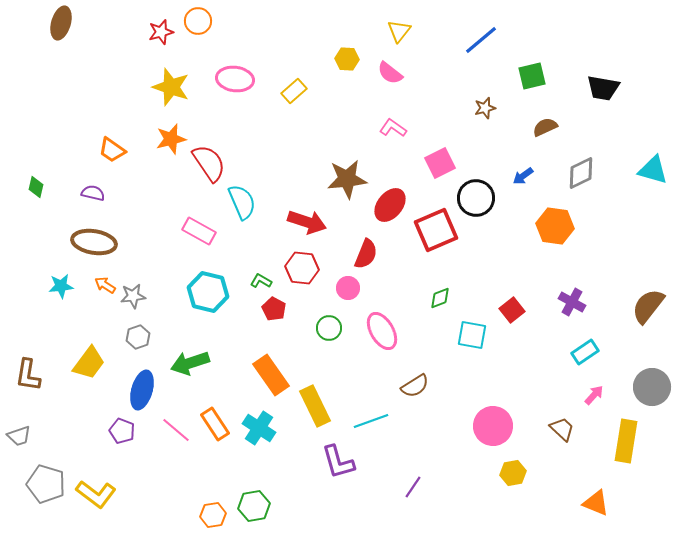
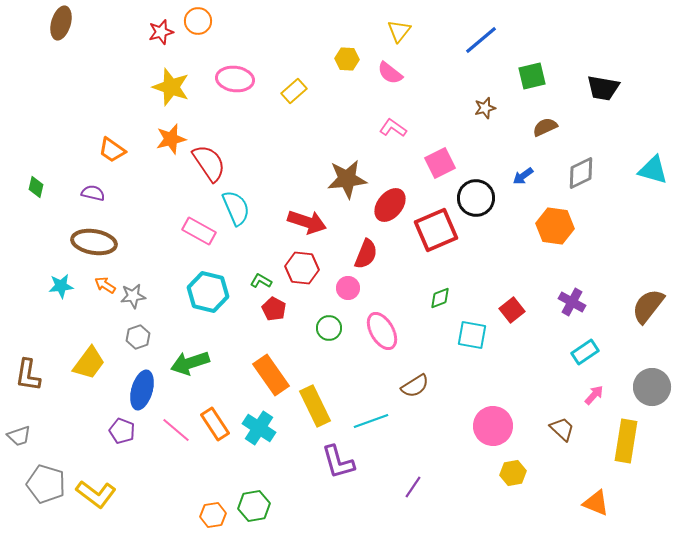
cyan semicircle at (242, 202): moved 6 px left, 6 px down
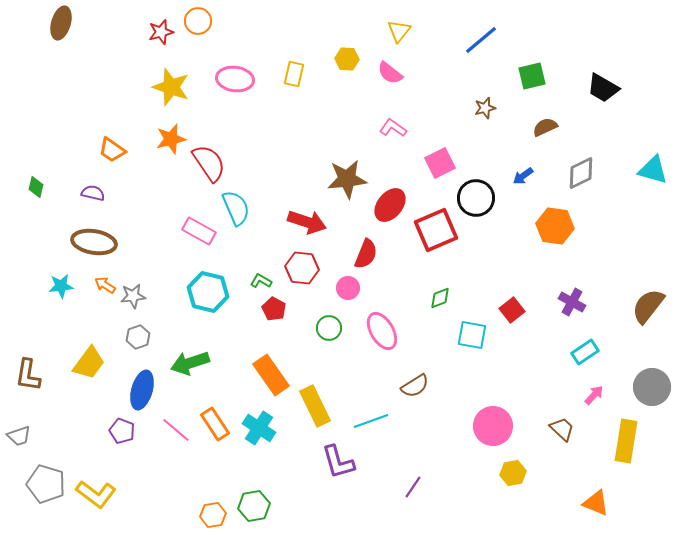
black trapezoid at (603, 88): rotated 20 degrees clockwise
yellow rectangle at (294, 91): moved 17 px up; rotated 35 degrees counterclockwise
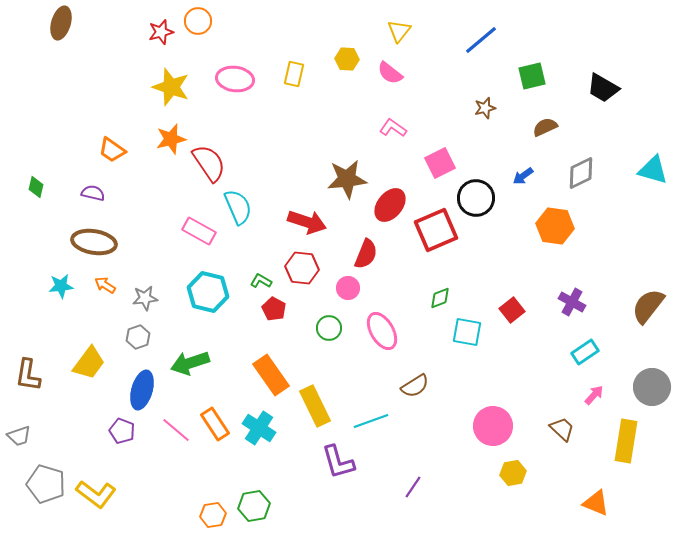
cyan semicircle at (236, 208): moved 2 px right, 1 px up
gray star at (133, 296): moved 12 px right, 2 px down
cyan square at (472, 335): moved 5 px left, 3 px up
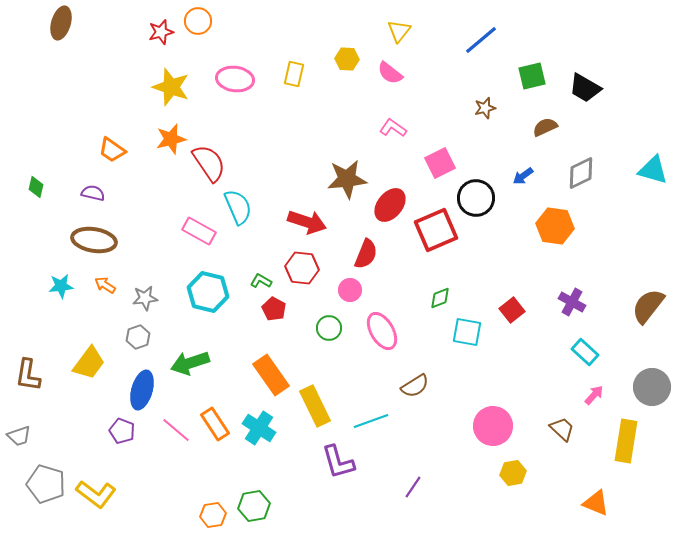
black trapezoid at (603, 88): moved 18 px left
brown ellipse at (94, 242): moved 2 px up
pink circle at (348, 288): moved 2 px right, 2 px down
cyan rectangle at (585, 352): rotated 76 degrees clockwise
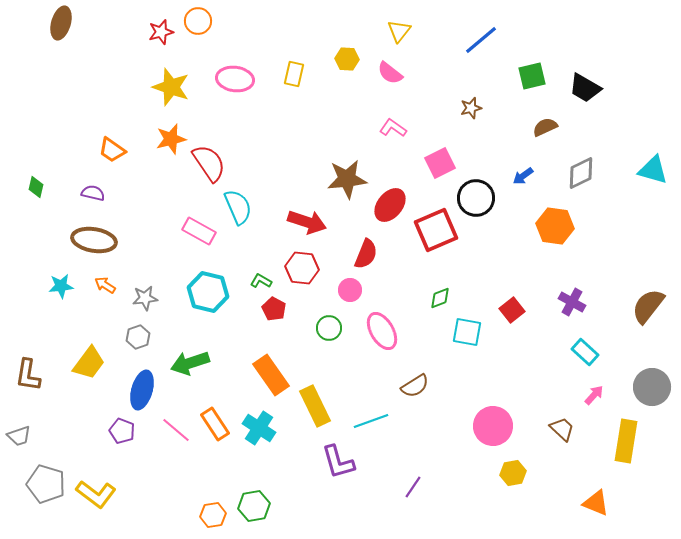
brown star at (485, 108): moved 14 px left
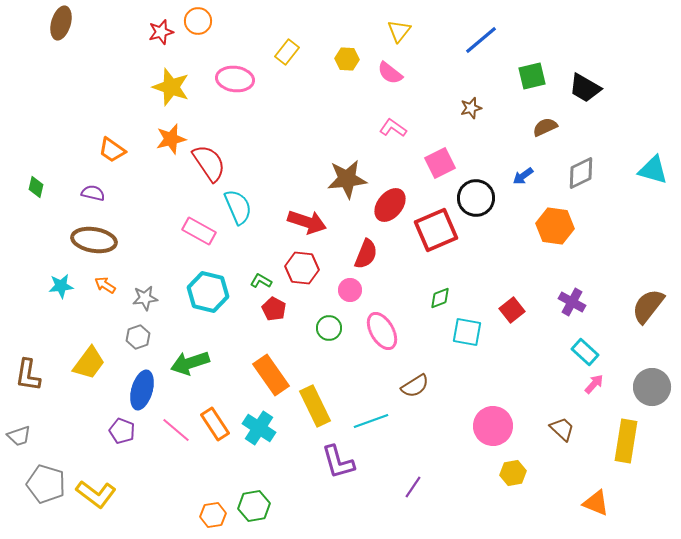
yellow rectangle at (294, 74): moved 7 px left, 22 px up; rotated 25 degrees clockwise
pink arrow at (594, 395): moved 11 px up
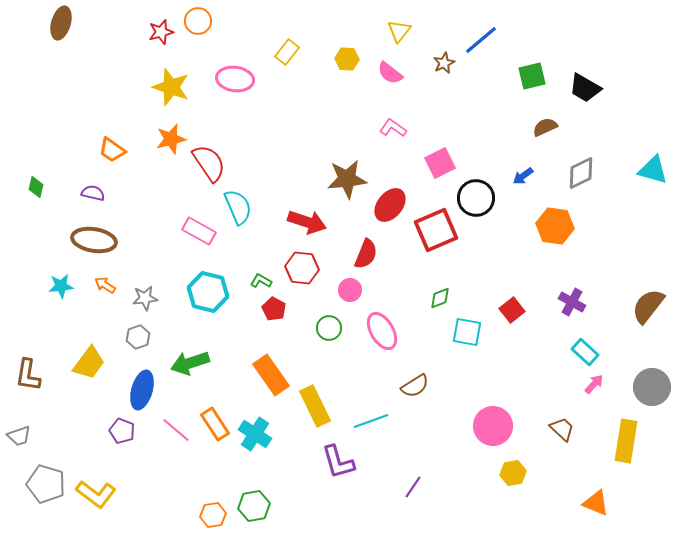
brown star at (471, 108): moved 27 px left, 45 px up; rotated 10 degrees counterclockwise
cyan cross at (259, 428): moved 4 px left, 6 px down
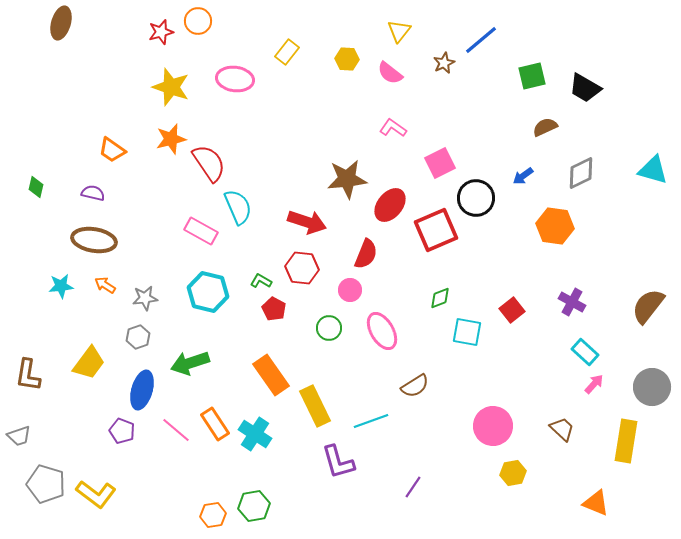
pink rectangle at (199, 231): moved 2 px right
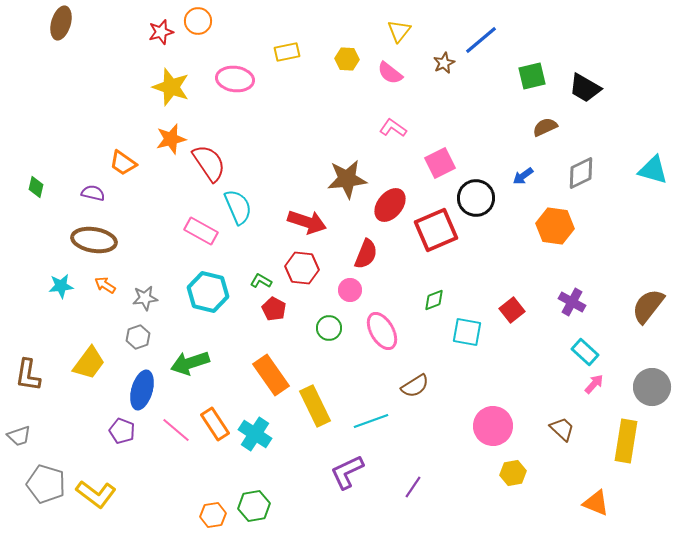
yellow rectangle at (287, 52): rotated 40 degrees clockwise
orange trapezoid at (112, 150): moved 11 px right, 13 px down
green diamond at (440, 298): moved 6 px left, 2 px down
purple L-shape at (338, 462): moved 9 px right, 10 px down; rotated 81 degrees clockwise
